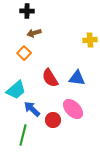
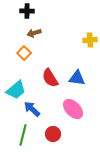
red circle: moved 14 px down
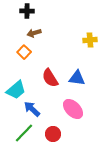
orange square: moved 1 px up
green line: moved 1 px right, 2 px up; rotated 30 degrees clockwise
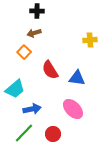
black cross: moved 10 px right
red semicircle: moved 8 px up
cyan trapezoid: moved 1 px left, 1 px up
blue arrow: rotated 126 degrees clockwise
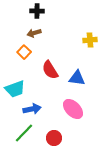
cyan trapezoid: rotated 20 degrees clockwise
red circle: moved 1 px right, 4 px down
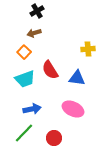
black cross: rotated 32 degrees counterclockwise
yellow cross: moved 2 px left, 9 px down
cyan trapezoid: moved 10 px right, 10 px up
pink ellipse: rotated 20 degrees counterclockwise
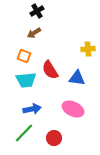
brown arrow: rotated 16 degrees counterclockwise
orange square: moved 4 px down; rotated 24 degrees counterclockwise
cyan trapezoid: moved 1 px right, 1 px down; rotated 15 degrees clockwise
